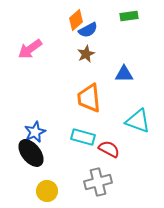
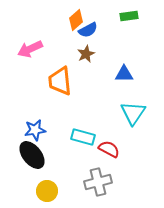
pink arrow: rotated 10 degrees clockwise
orange trapezoid: moved 29 px left, 17 px up
cyan triangle: moved 5 px left, 8 px up; rotated 44 degrees clockwise
blue star: moved 2 px up; rotated 15 degrees clockwise
black ellipse: moved 1 px right, 2 px down
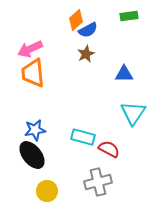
orange trapezoid: moved 27 px left, 8 px up
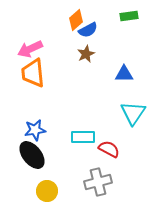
cyan rectangle: rotated 15 degrees counterclockwise
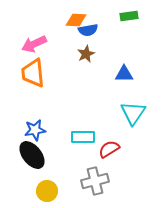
orange diamond: rotated 45 degrees clockwise
blue semicircle: rotated 18 degrees clockwise
pink arrow: moved 4 px right, 5 px up
red semicircle: rotated 60 degrees counterclockwise
gray cross: moved 3 px left, 1 px up
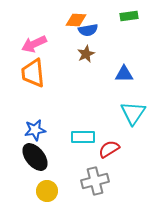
black ellipse: moved 3 px right, 2 px down
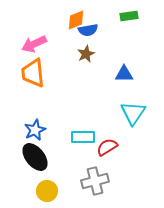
orange diamond: rotated 25 degrees counterclockwise
blue star: rotated 15 degrees counterclockwise
red semicircle: moved 2 px left, 2 px up
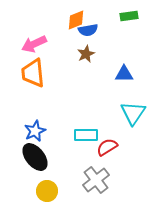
blue star: moved 1 px down
cyan rectangle: moved 3 px right, 2 px up
gray cross: moved 1 px right, 1 px up; rotated 24 degrees counterclockwise
